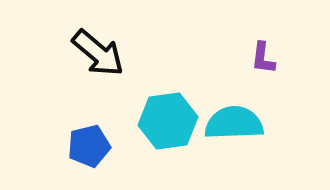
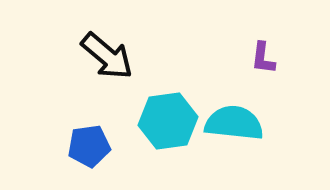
black arrow: moved 9 px right, 3 px down
cyan semicircle: rotated 8 degrees clockwise
blue pentagon: rotated 6 degrees clockwise
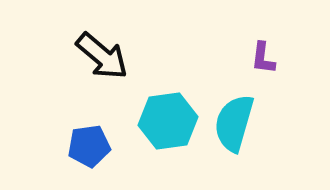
black arrow: moved 5 px left
cyan semicircle: rotated 80 degrees counterclockwise
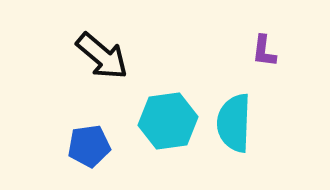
purple L-shape: moved 1 px right, 7 px up
cyan semicircle: rotated 14 degrees counterclockwise
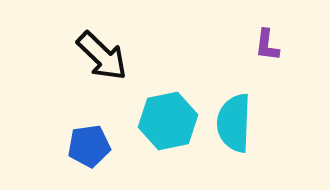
purple L-shape: moved 3 px right, 6 px up
black arrow: rotated 4 degrees clockwise
cyan hexagon: rotated 4 degrees counterclockwise
